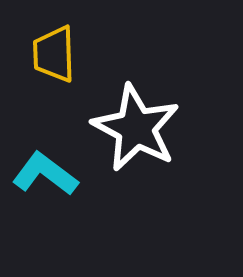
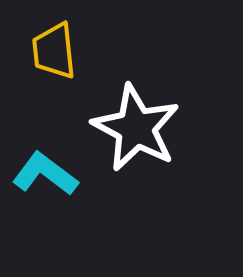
yellow trapezoid: moved 3 px up; rotated 4 degrees counterclockwise
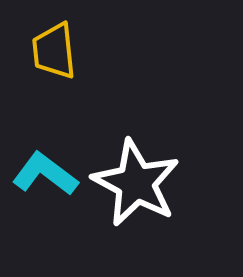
white star: moved 55 px down
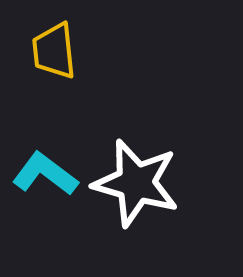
white star: rotated 12 degrees counterclockwise
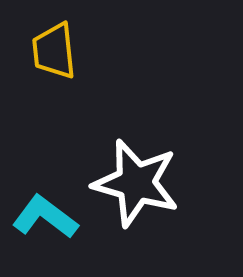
cyan L-shape: moved 43 px down
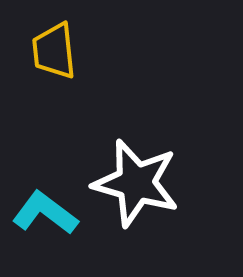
cyan L-shape: moved 4 px up
